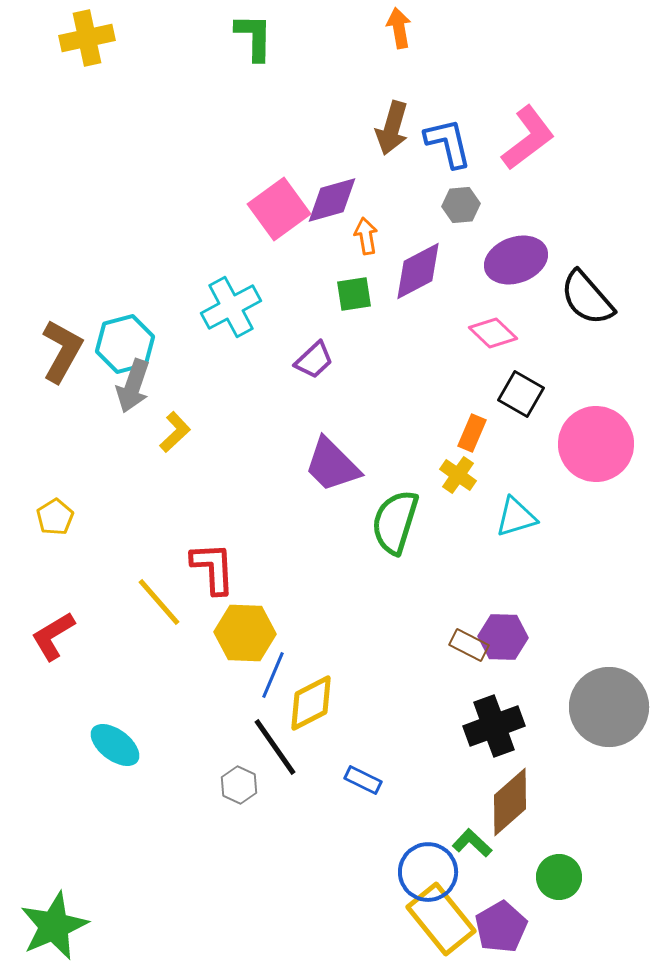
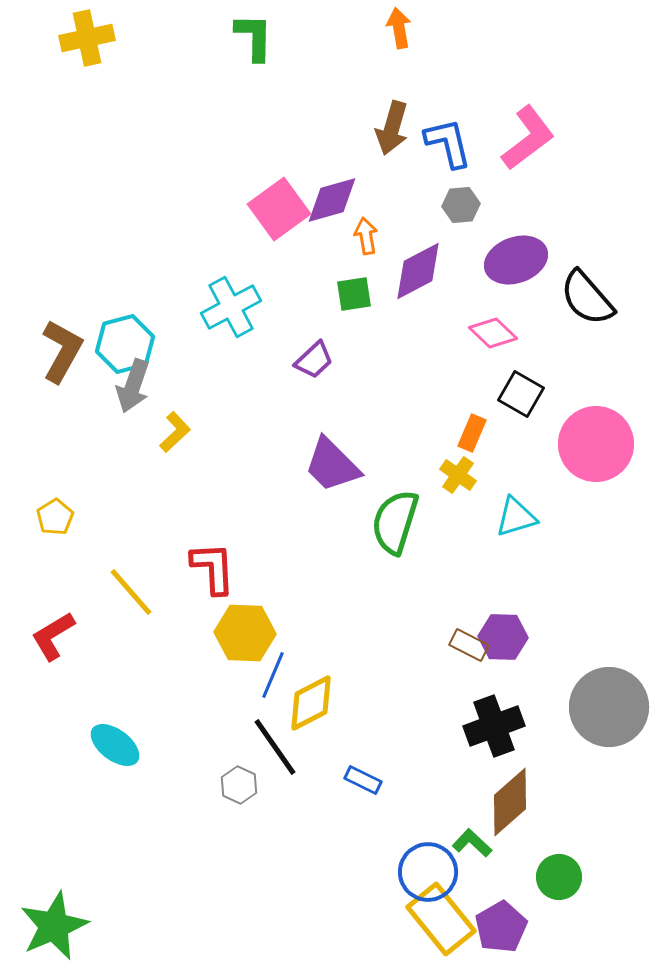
yellow line at (159, 602): moved 28 px left, 10 px up
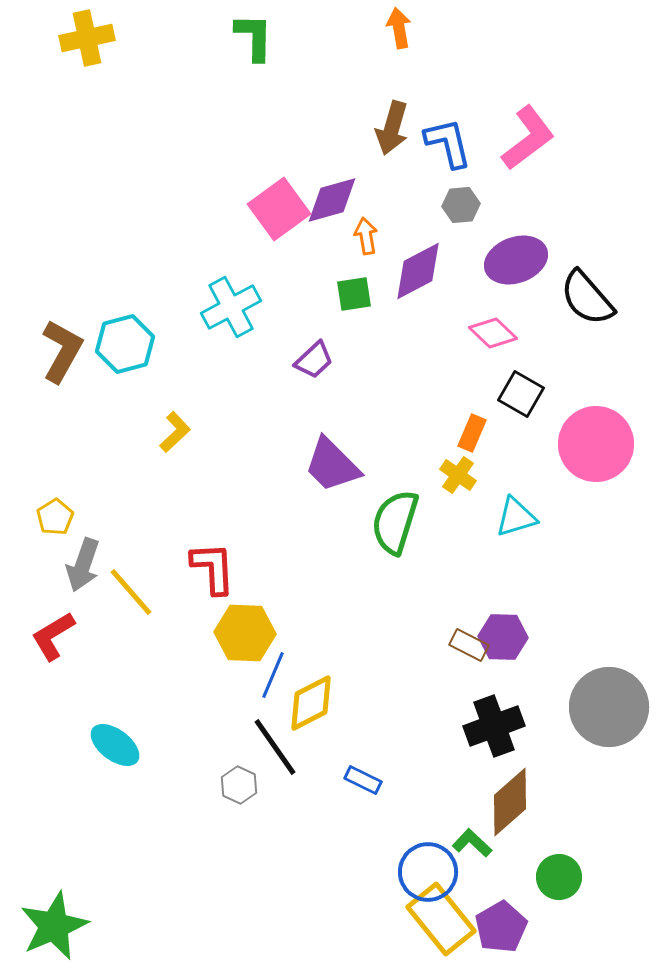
gray arrow at (133, 386): moved 50 px left, 179 px down
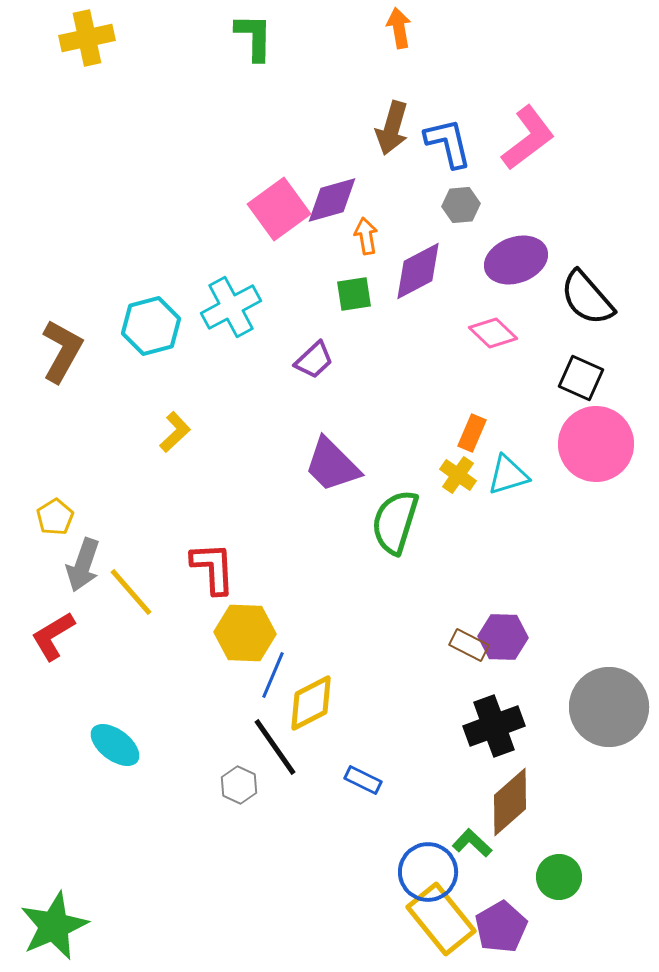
cyan hexagon at (125, 344): moved 26 px right, 18 px up
black square at (521, 394): moved 60 px right, 16 px up; rotated 6 degrees counterclockwise
cyan triangle at (516, 517): moved 8 px left, 42 px up
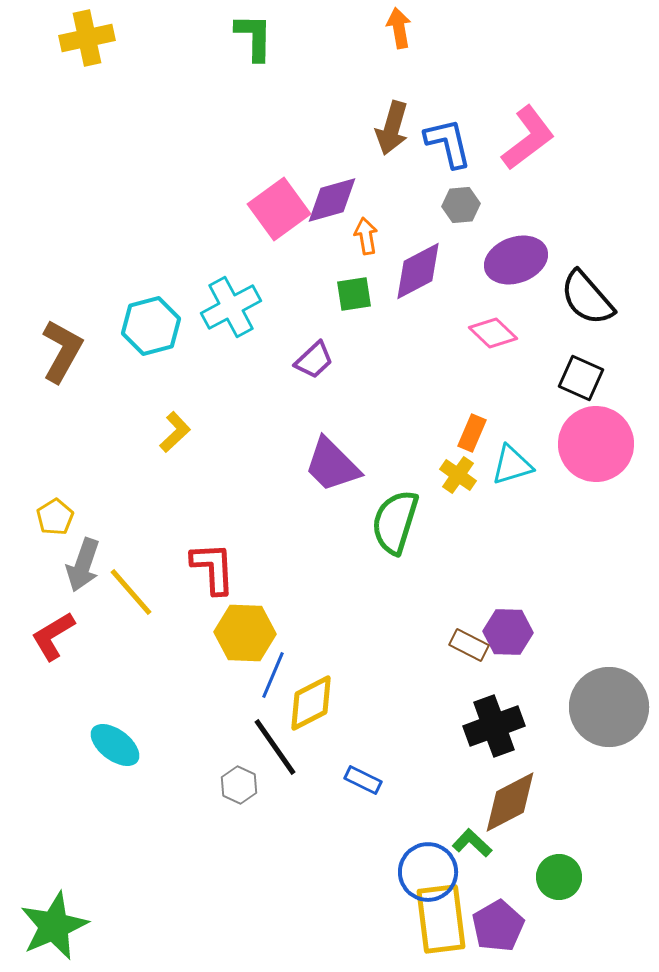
cyan triangle at (508, 475): moved 4 px right, 10 px up
purple hexagon at (503, 637): moved 5 px right, 5 px up
brown diamond at (510, 802): rotated 14 degrees clockwise
yellow rectangle at (441, 919): rotated 32 degrees clockwise
purple pentagon at (501, 927): moved 3 px left, 1 px up
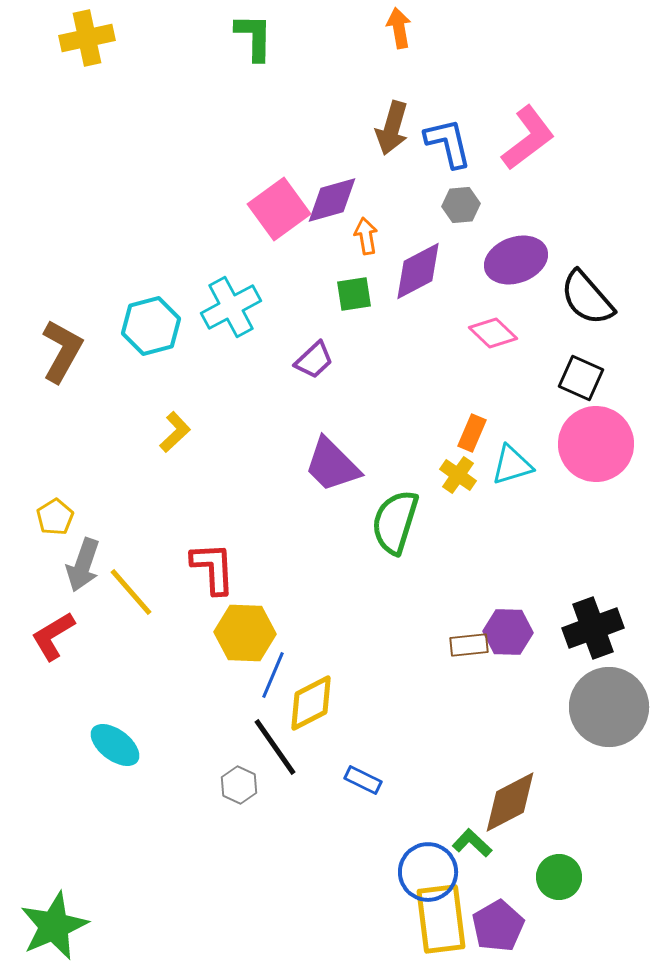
brown rectangle at (469, 645): rotated 33 degrees counterclockwise
black cross at (494, 726): moved 99 px right, 98 px up
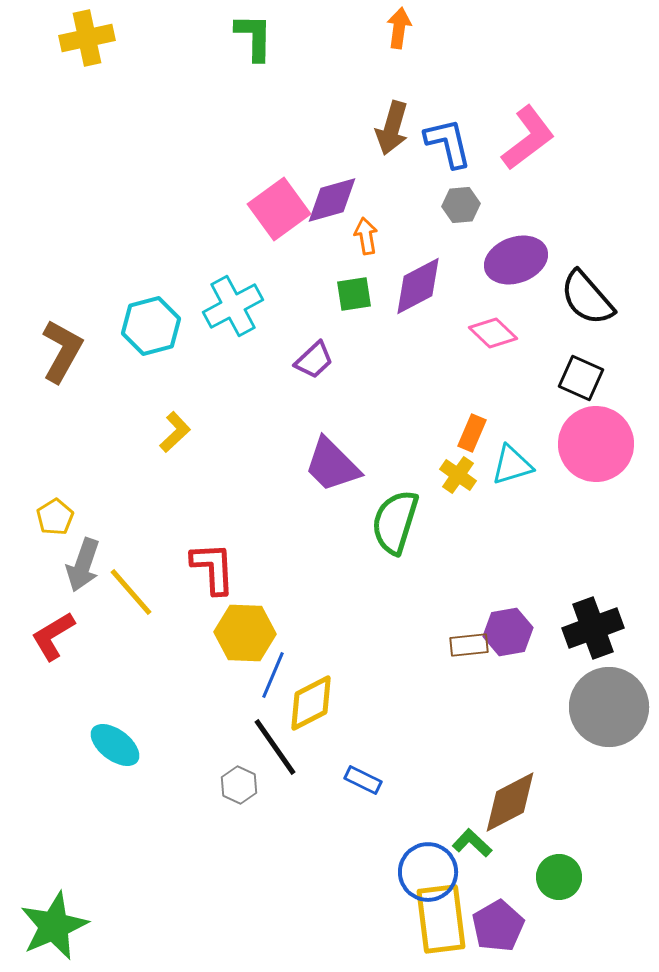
orange arrow at (399, 28): rotated 18 degrees clockwise
purple diamond at (418, 271): moved 15 px down
cyan cross at (231, 307): moved 2 px right, 1 px up
purple hexagon at (508, 632): rotated 12 degrees counterclockwise
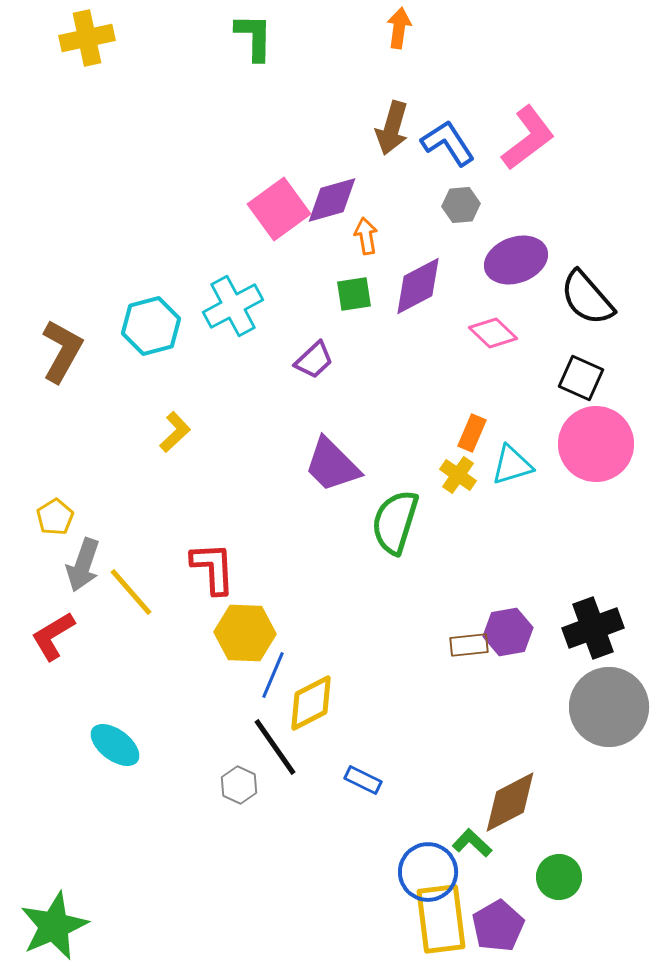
blue L-shape at (448, 143): rotated 20 degrees counterclockwise
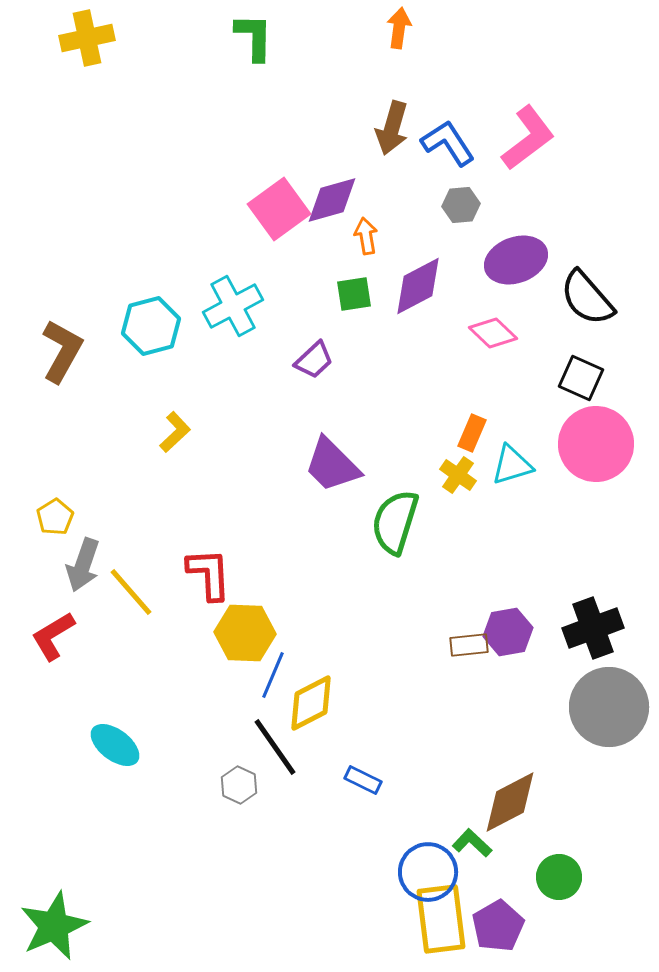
red L-shape at (213, 568): moved 4 px left, 6 px down
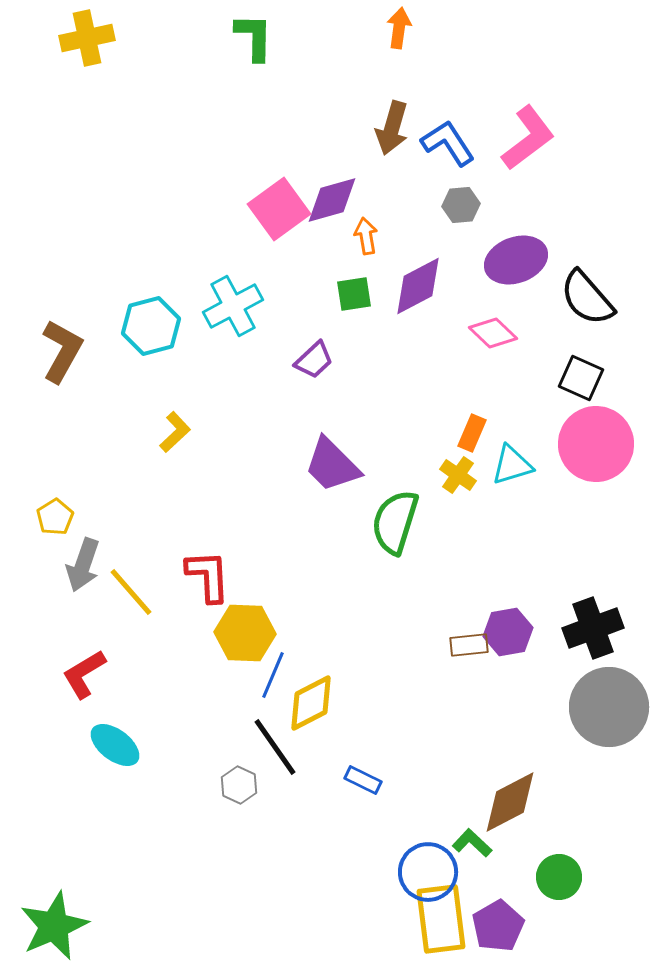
red L-shape at (209, 574): moved 1 px left, 2 px down
red L-shape at (53, 636): moved 31 px right, 38 px down
